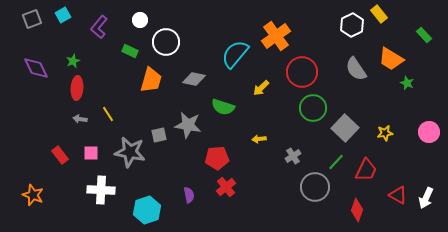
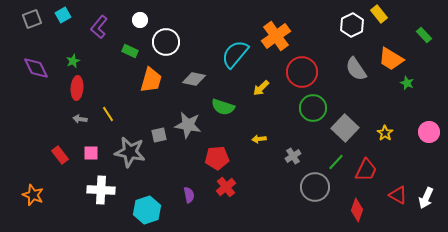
yellow star at (385, 133): rotated 28 degrees counterclockwise
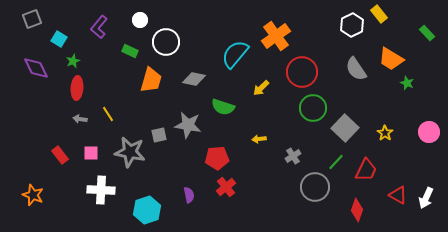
cyan square at (63, 15): moved 4 px left, 24 px down; rotated 28 degrees counterclockwise
green rectangle at (424, 35): moved 3 px right, 2 px up
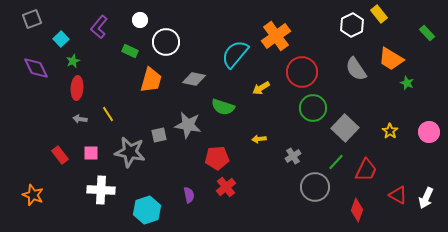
cyan square at (59, 39): moved 2 px right; rotated 14 degrees clockwise
yellow arrow at (261, 88): rotated 12 degrees clockwise
yellow star at (385, 133): moved 5 px right, 2 px up
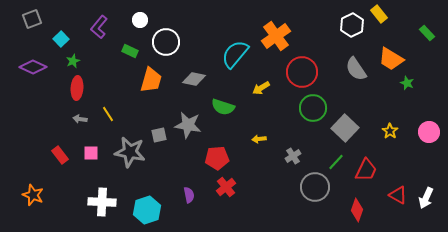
purple diamond at (36, 68): moved 3 px left, 1 px up; rotated 40 degrees counterclockwise
white cross at (101, 190): moved 1 px right, 12 px down
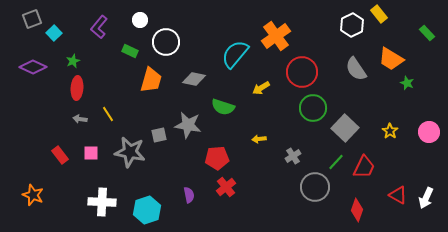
cyan square at (61, 39): moved 7 px left, 6 px up
red trapezoid at (366, 170): moved 2 px left, 3 px up
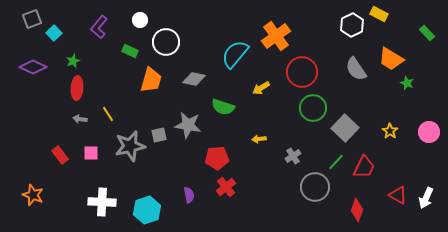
yellow rectangle at (379, 14): rotated 24 degrees counterclockwise
gray star at (130, 152): moved 6 px up; rotated 24 degrees counterclockwise
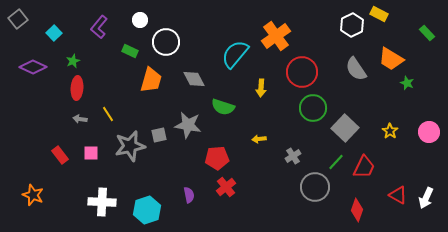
gray square at (32, 19): moved 14 px left; rotated 18 degrees counterclockwise
gray diamond at (194, 79): rotated 50 degrees clockwise
yellow arrow at (261, 88): rotated 54 degrees counterclockwise
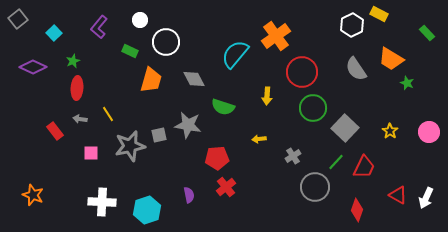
yellow arrow at (261, 88): moved 6 px right, 8 px down
red rectangle at (60, 155): moved 5 px left, 24 px up
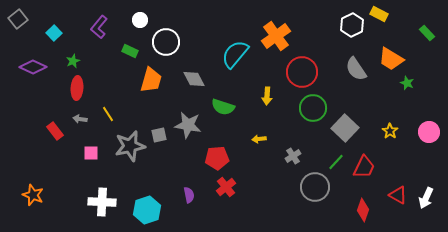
red diamond at (357, 210): moved 6 px right
